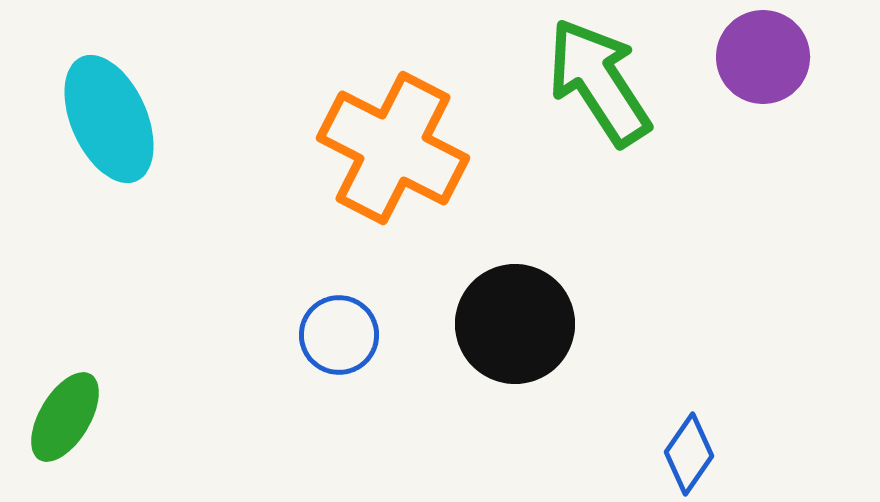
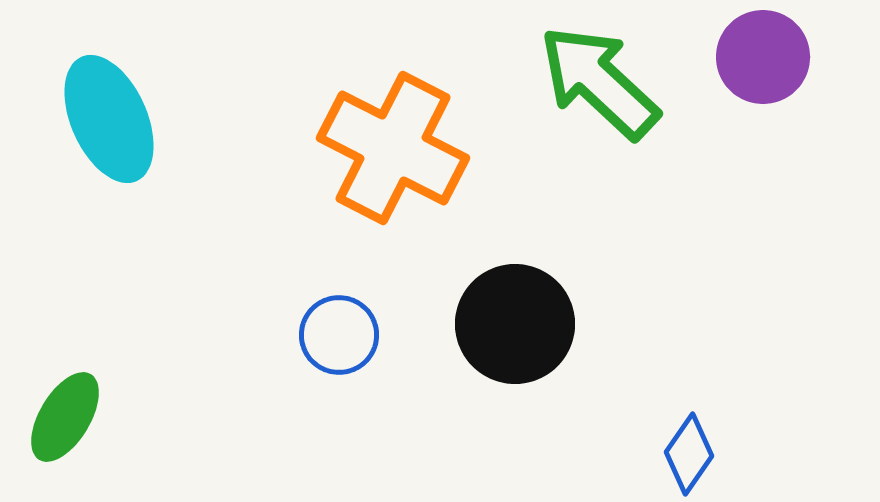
green arrow: rotated 14 degrees counterclockwise
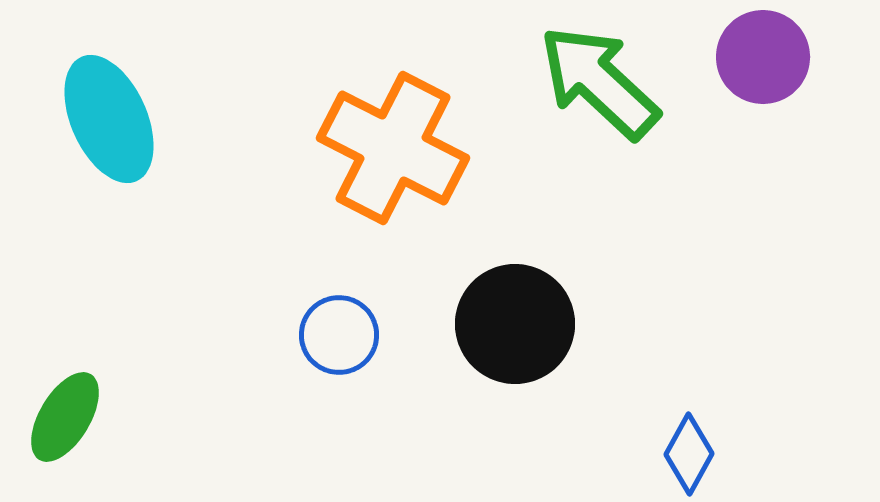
blue diamond: rotated 6 degrees counterclockwise
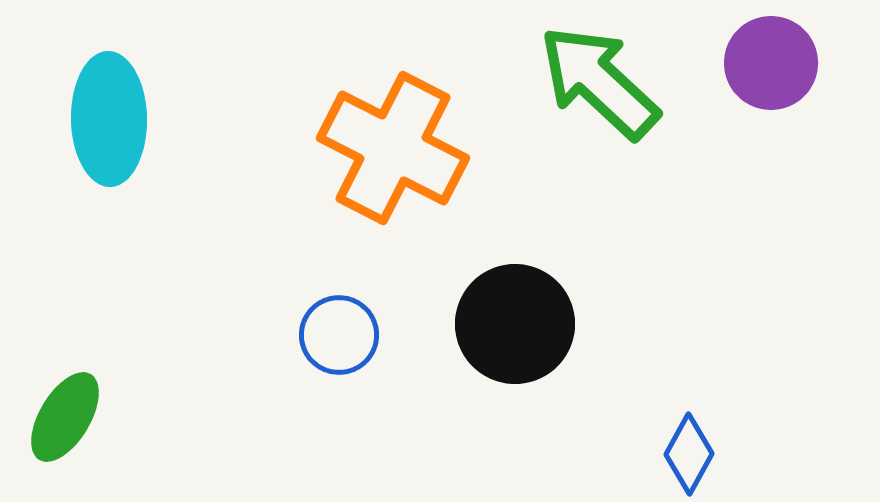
purple circle: moved 8 px right, 6 px down
cyan ellipse: rotated 23 degrees clockwise
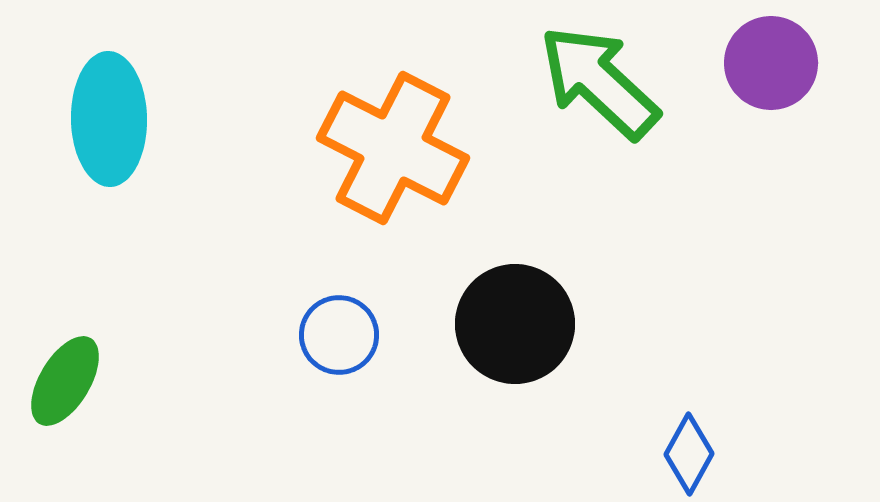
green ellipse: moved 36 px up
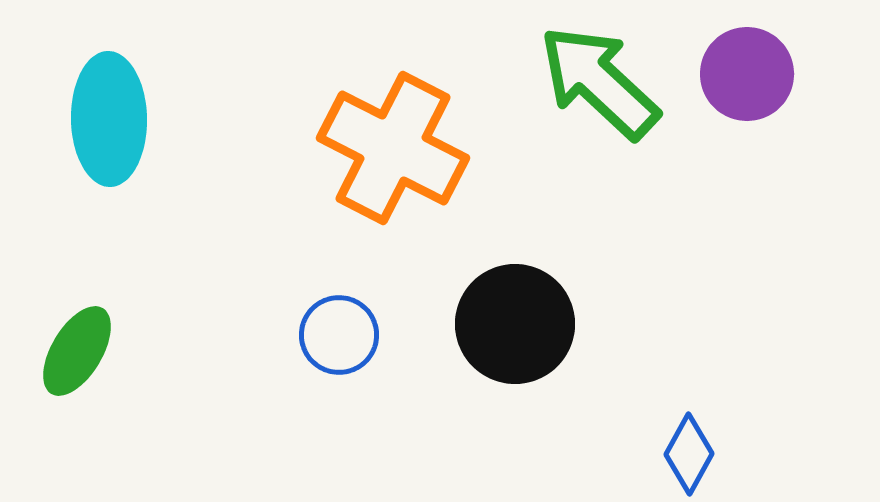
purple circle: moved 24 px left, 11 px down
green ellipse: moved 12 px right, 30 px up
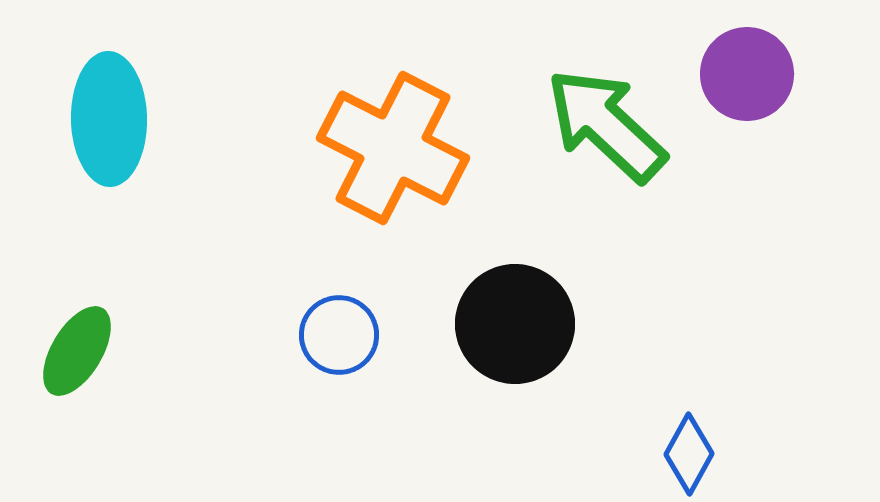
green arrow: moved 7 px right, 43 px down
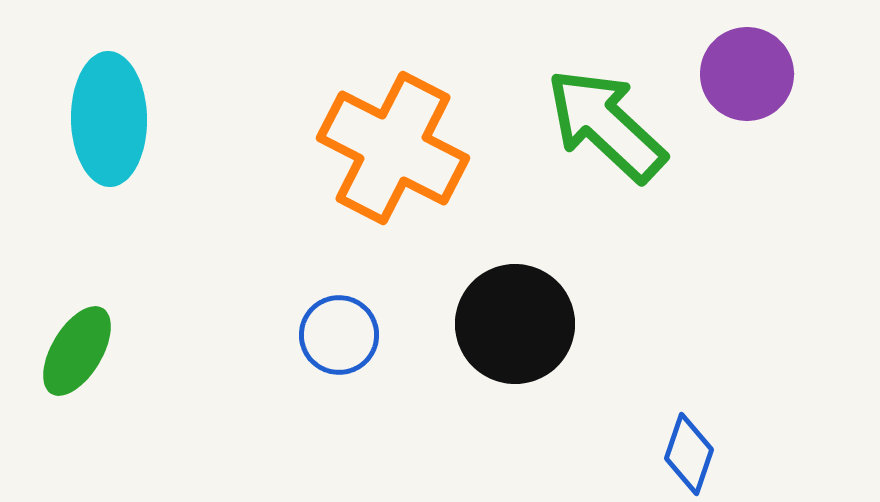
blue diamond: rotated 10 degrees counterclockwise
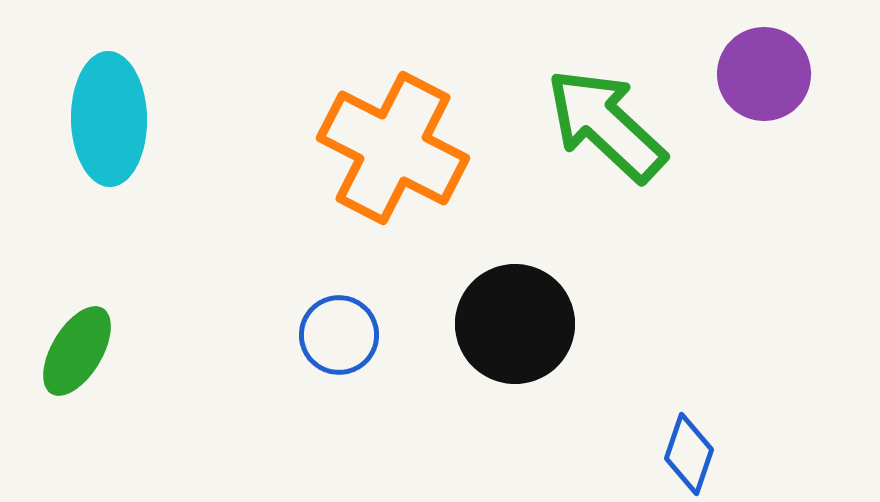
purple circle: moved 17 px right
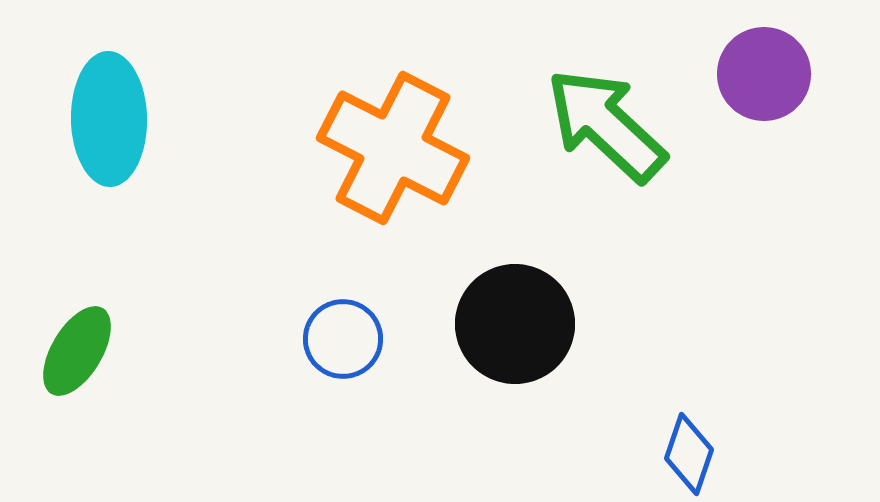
blue circle: moved 4 px right, 4 px down
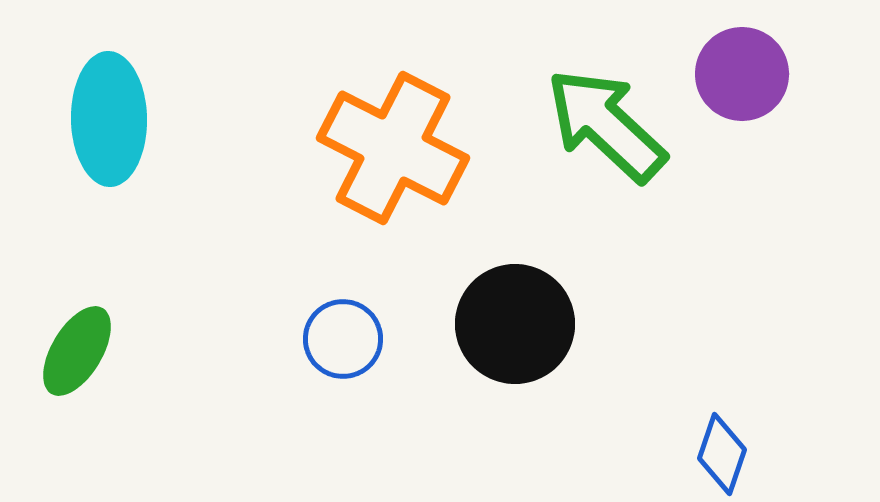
purple circle: moved 22 px left
blue diamond: moved 33 px right
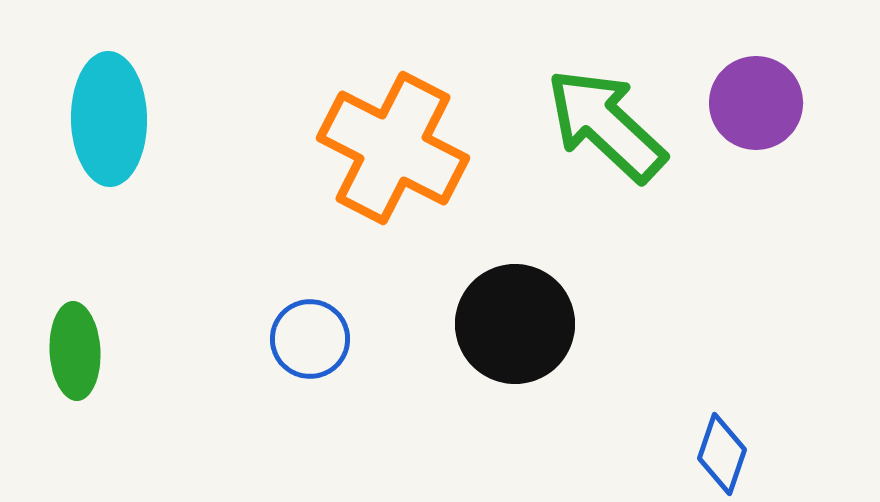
purple circle: moved 14 px right, 29 px down
blue circle: moved 33 px left
green ellipse: moved 2 px left; rotated 34 degrees counterclockwise
